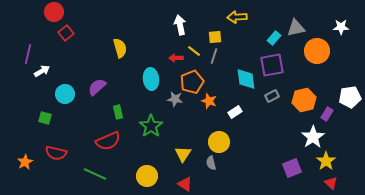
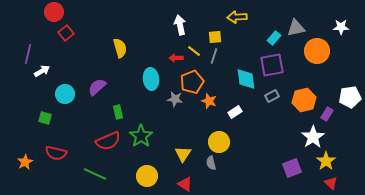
green star at (151, 126): moved 10 px left, 10 px down
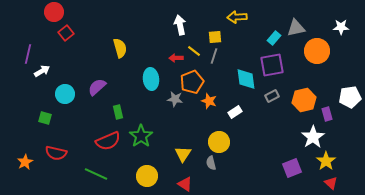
purple rectangle at (327, 114): rotated 48 degrees counterclockwise
green line at (95, 174): moved 1 px right
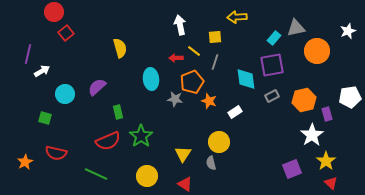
white star at (341, 27): moved 7 px right, 4 px down; rotated 21 degrees counterclockwise
gray line at (214, 56): moved 1 px right, 6 px down
white star at (313, 137): moved 1 px left, 2 px up
purple square at (292, 168): moved 1 px down
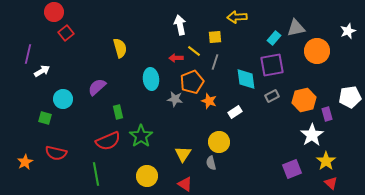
cyan circle at (65, 94): moved 2 px left, 5 px down
green line at (96, 174): rotated 55 degrees clockwise
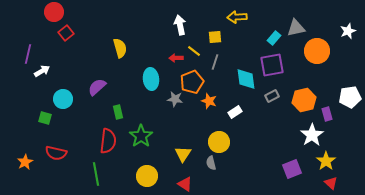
red semicircle at (108, 141): rotated 60 degrees counterclockwise
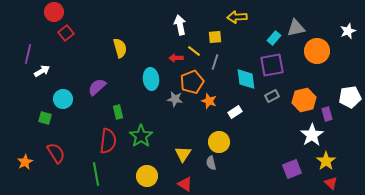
red semicircle at (56, 153): rotated 135 degrees counterclockwise
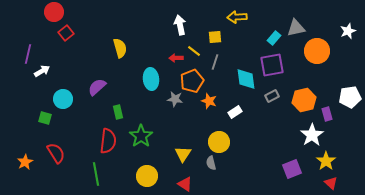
orange pentagon at (192, 82): moved 1 px up
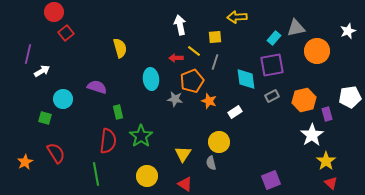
purple semicircle at (97, 87): rotated 60 degrees clockwise
purple square at (292, 169): moved 21 px left, 11 px down
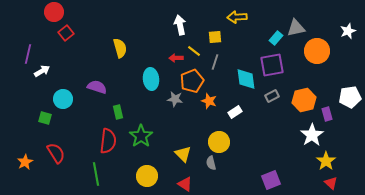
cyan rectangle at (274, 38): moved 2 px right
yellow triangle at (183, 154): rotated 18 degrees counterclockwise
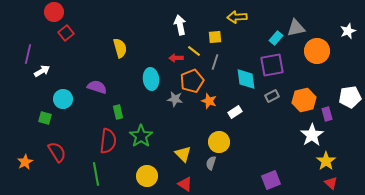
red semicircle at (56, 153): moved 1 px right, 1 px up
gray semicircle at (211, 163): rotated 32 degrees clockwise
